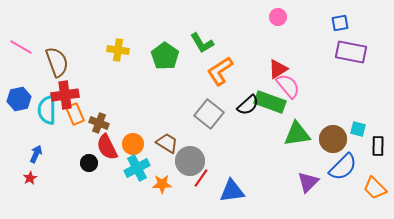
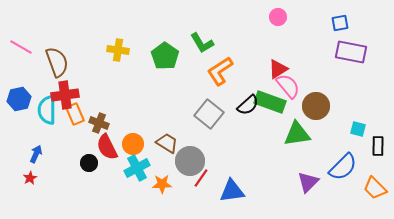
brown circle: moved 17 px left, 33 px up
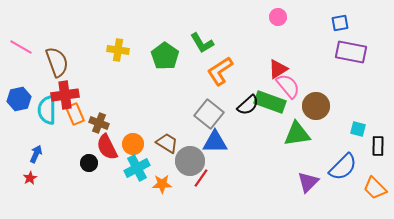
blue triangle: moved 17 px left, 49 px up; rotated 8 degrees clockwise
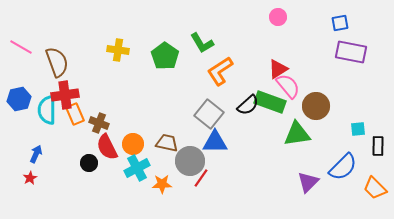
cyan square: rotated 21 degrees counterclockwise
brown trapezoid: rotated 20 degrees counterclockwise
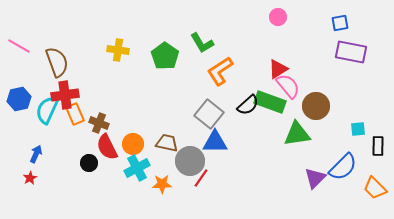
pink line: moved 2 px left, 1 px up
cyan semicircle: rotated 24 degrees clockwise
purple triangle: moved 7 px right, 4 px up
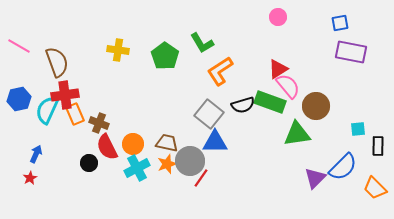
black semicircle: moved 5 px left; rotated 25 degrees clockwise
orange star: moved 5 px right, 20 px up; rotated 18 degrees counterclockwise
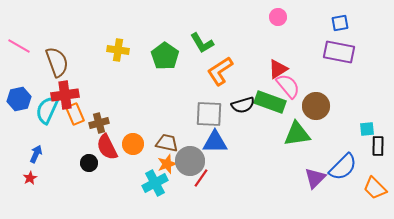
purple rectangle: moved 12 px left
gray square: rotated 36 degrees counterclockwise
brown cross: rotated 36 degrees counterclockwise
cyan square: moved 9 px right
cyan cross: moved 18 px right, 15 px down
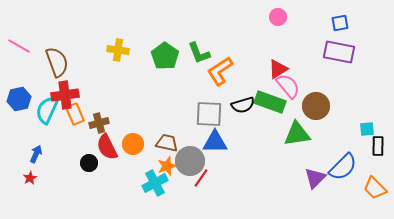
green L-shape: moved 3 px left, 10 px down; rotated 10 degrees clockwise
orange star: moved 2 px down
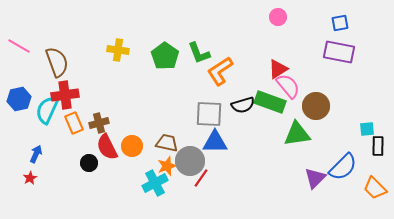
orange rectangle: moved 1 px left, 9 px down
orange circle: moved 1 px left, 2 px down
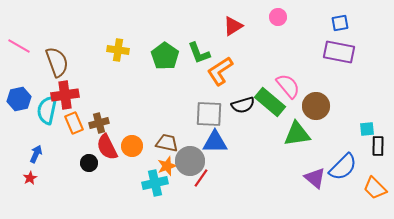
red triangle: moved 45 px left, 43 px up
green rectangle: rotated 20 degrees clockwise
cyan semicircle: rotated 12 degrees counterclockwise
purple triangle: rotated 35 degrees counterclockwise
cyan cross: rotated 15 degrees clockwise
